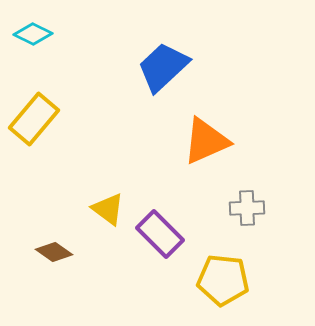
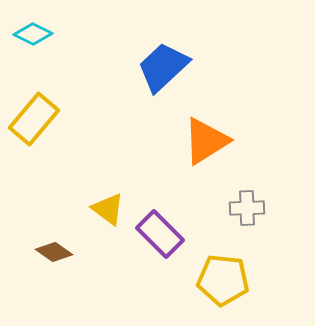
orange triangle: rotated 8 degrees counterclockwise
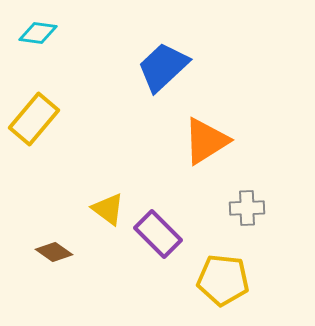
cyan diamond: moved 5 px right, 1 px up; rotated 18 degrees counterclockwise
purple rectangle: moved 2 px left
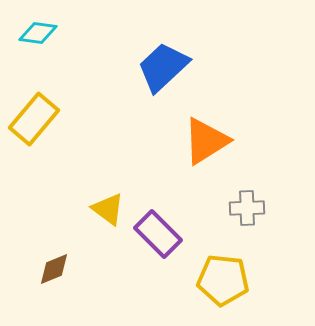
brown diamond: moved 17 px down; rotated 57 degrees counterclockwise
